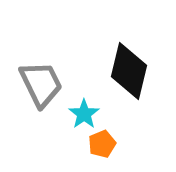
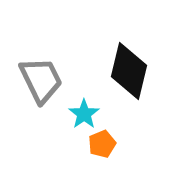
gray trapezoid: moved 4 px up
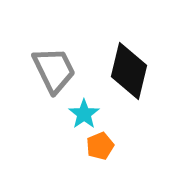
gray trapezoid: moved 13 px right, 10 px up
orange pentagon: moved 2 px left, 2 px down
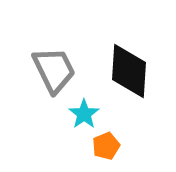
black diamond: rotated 10 degrees counterclockwise
orange pentagon: moved 6 px right
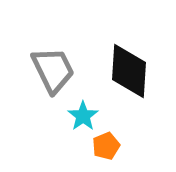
gray trapezoid: moved 1 px left
cyan star: moved 1 px left, 2 px down
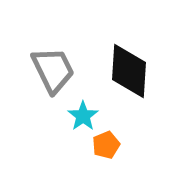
orange pentagon: moved 1 px up
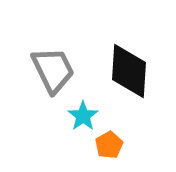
orange pentagon: moved 3 px right; rotated 8 degrees counterclockwise
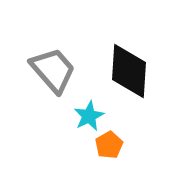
gray trapezoid: rotated 15 degrees counterclockwise
cyan star: moved 6 px right; rotated 8 degrees clockwise
